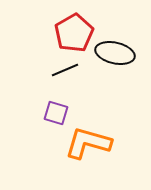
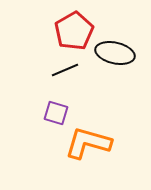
red pentagon: moved 2 px up
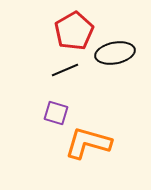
black ellipse: rotated 24 degrees counterclockwise
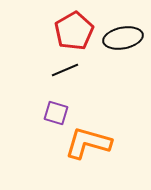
black ellipse: moved 8 px right, 15 px up
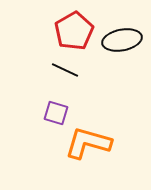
black ellipse: moved 1 px left, 2 px down
black line: rotated 48 degrees clockwise
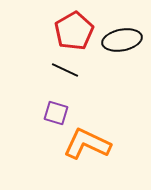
orange L-shape: moved 1 px left, 1 px down; rotated 9 degrees clockwise
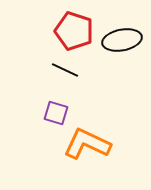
red pentagon: rotated 24 degrees counterclockwise
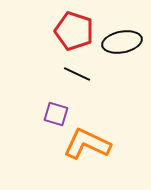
black ellipse: moved 2 px down
black line: moved 12 px right, 4 px down
purple square: moved 1 px down
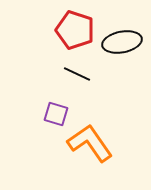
red pentagon: moved 1 px right, 1 px up
orange L-shape: moved 3 px right, 1 px up; rotated 30 degrees clockwise
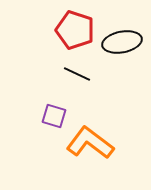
purple square: moved 2 px left, 2 px down
orange L-shape: rotated 18 degrees counterclockwise
